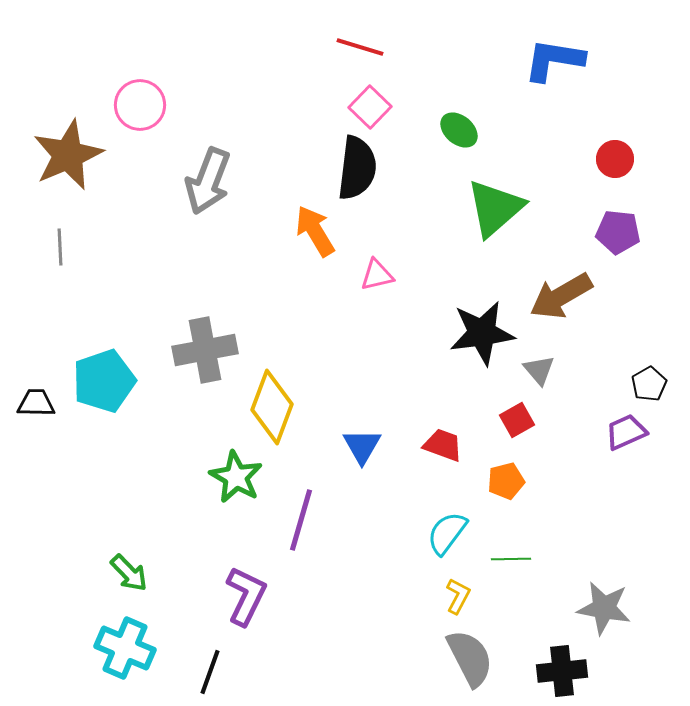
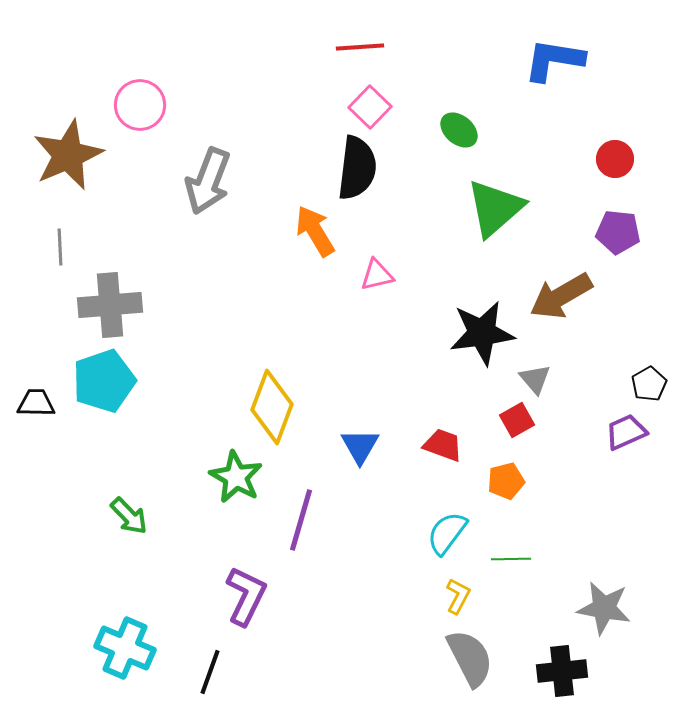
red line: rotated 21 degrees counterclockwise
gray cross: moved 95 px left, 45 px up; rotated 6 degrees clockwise
gray triangle: moved 4 px left, 9 px down
blue triangle: moved 2 px left
green arrow: moved 57 px up
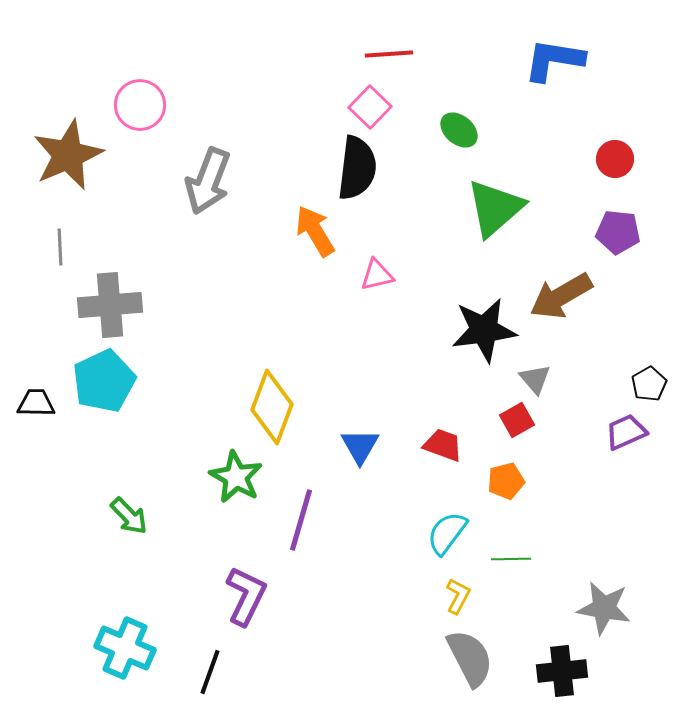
red line: moved 29 px right, 7 px down
black star: moved 2 px right, 3 px up
cyan pentagon: rotated 6 degrees counterclockwise
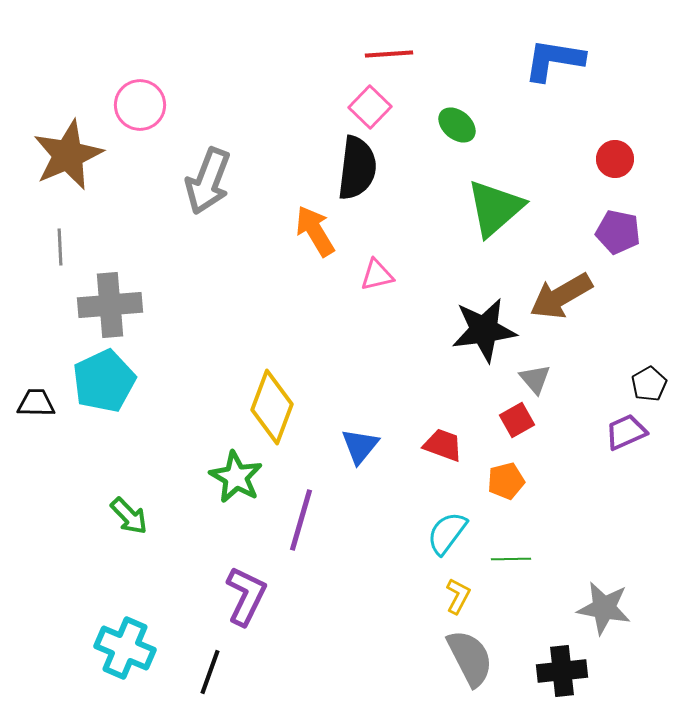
green ellipse: moved 2 px left, 5 px up
purple pentagon: rotated 6 degrees clockwise
blue triangle: rotated 9 degrees clockwise
